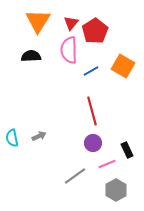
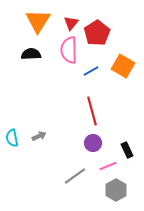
red pentagon: moved 2 px right, 2 px down
black semicircle: moved 2 px up
pink line: moved 1 px right, 2 px down
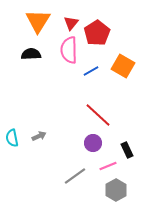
red line: moved 6 px right, 4 px down; rotated 32 degrees counterclockwise
